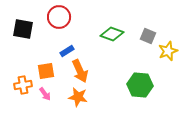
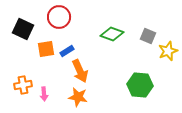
black square: rotated 15 degrees clockwise
orange square: moved 22 px up
pink arrow: moved 1 px left; rotated 32 degrees clockwise
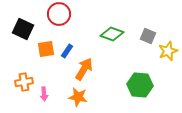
red circle: moved 3 px up
blue rectangle: rotated 24 degrees counterclockwise
orange arrow: moved 4 px right, 2 px up; rotated 125 degrees counterclockwise
orange cross: moved 1 px right, 3 px up
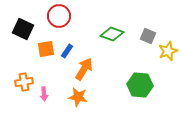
red circle: moved 2 px down
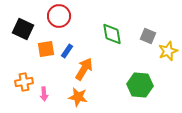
green diamond: rotated 60 degrees clockwise
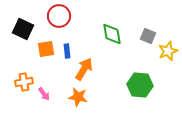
blue rectangle: rotated 40 degrees counterclockwise
pink arrow: rotated 32 degrees counterclockwise
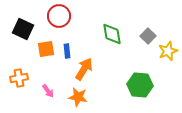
gray square: rotated 21 degrees clockwise
orange cross: moved 5 px left, 4 px up
pink arrow: moved 4 px right, 3 px up
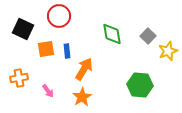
orange star: moved 4 px right; rotated 30 degrees clockwise
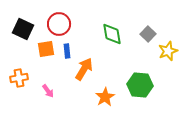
red circle: moved 8 px down
gray square: moved 2 px up
orange star: moved 23 px right
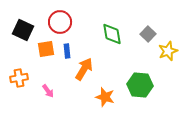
red circle: moved 1 px right, 2 px up
black square: moved 1 px down
orange star: rotated 24 degrees counterclockwise
